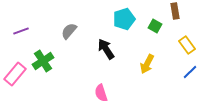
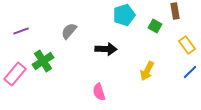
cyan pentagon: moved 4 px up
black arrow: rotated 125 degrees clockwise
yellow arrow: moved 7 px down
pink semicircle: moved 2 px left, 1 px up
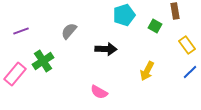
pink semicircle: rotated 42 degrees counterclockwise
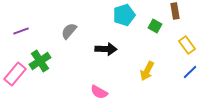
green cross: moved 3 px left
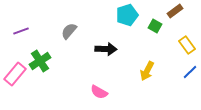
brown rectangle: rotated 63 degrees clockwise
cyan pentagon: moved 3 px right
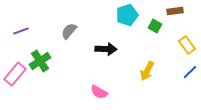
brown rectangle: rotated 28 degrees clockwise
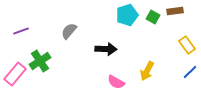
green square: moved 2 px left, 9 px up
pink semicircle: moved 17 px right, 10 px up
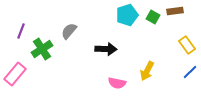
purple line: rotated 49 degrees counterclockwise
green cross: moved 2 px right, 12 px up
pink semicircle: moved 1 px right, 1 px down; rotated 18 degrees counterclockwise
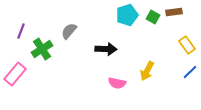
brown rectangle: moved 1 px left, 1 px down
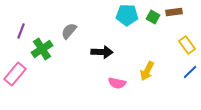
cyan pentagon: rotated 20 degrees clockwise
black arrow: moved 4 px left, 3 px down
